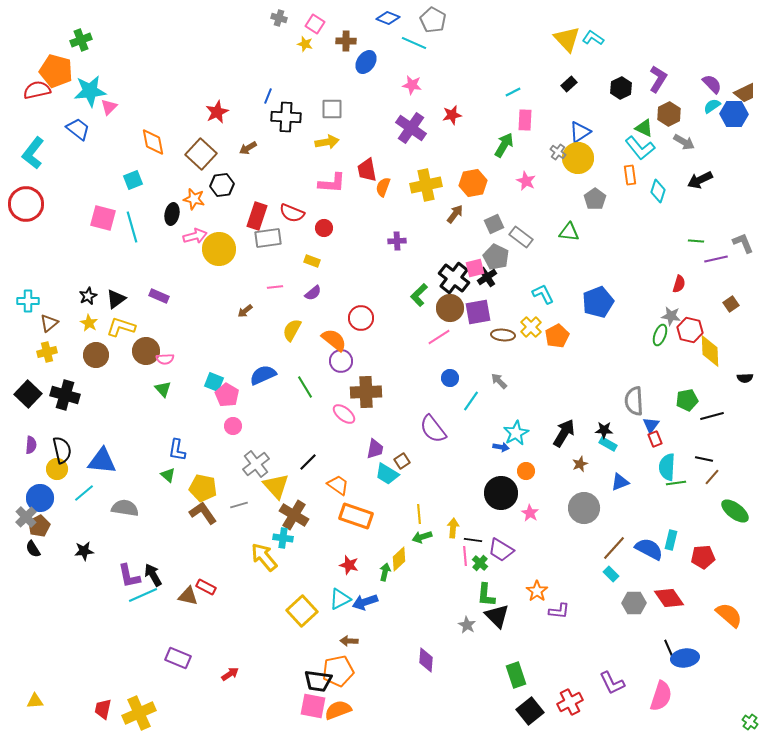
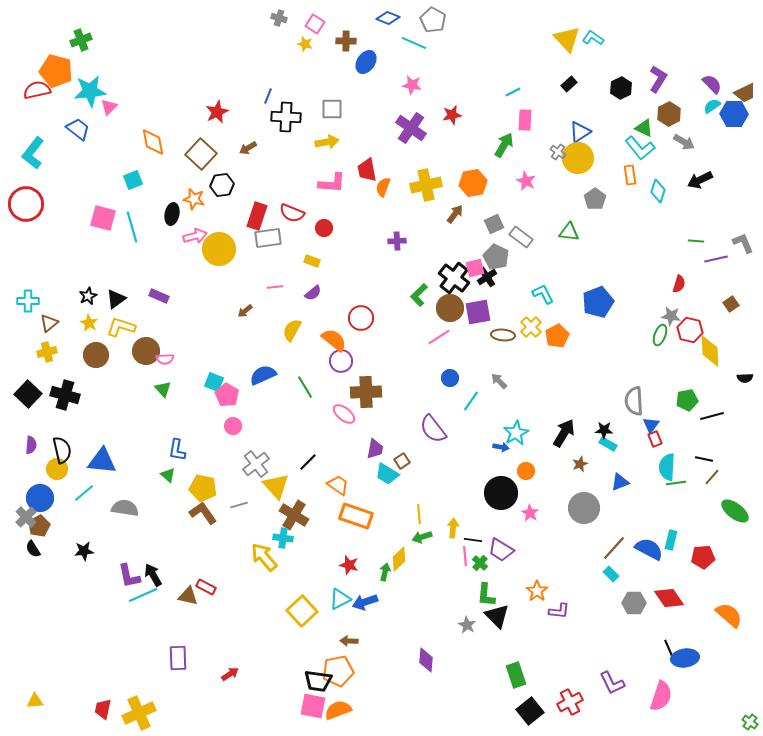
purple rectangle at (178, 658): rotated 65 degrees clockwise
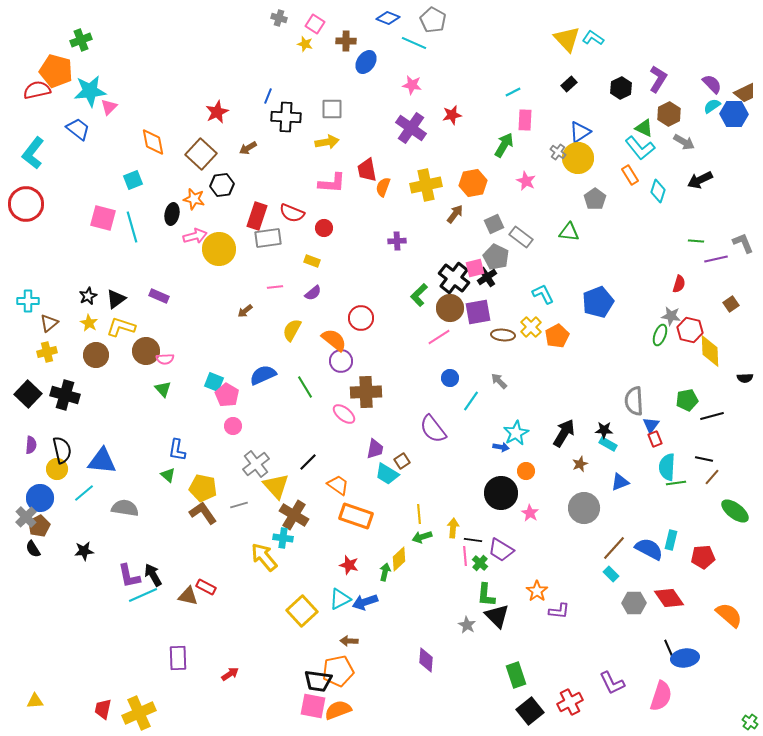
orange rectangle at (630, 175): rotated 24 degrees counterclockwise
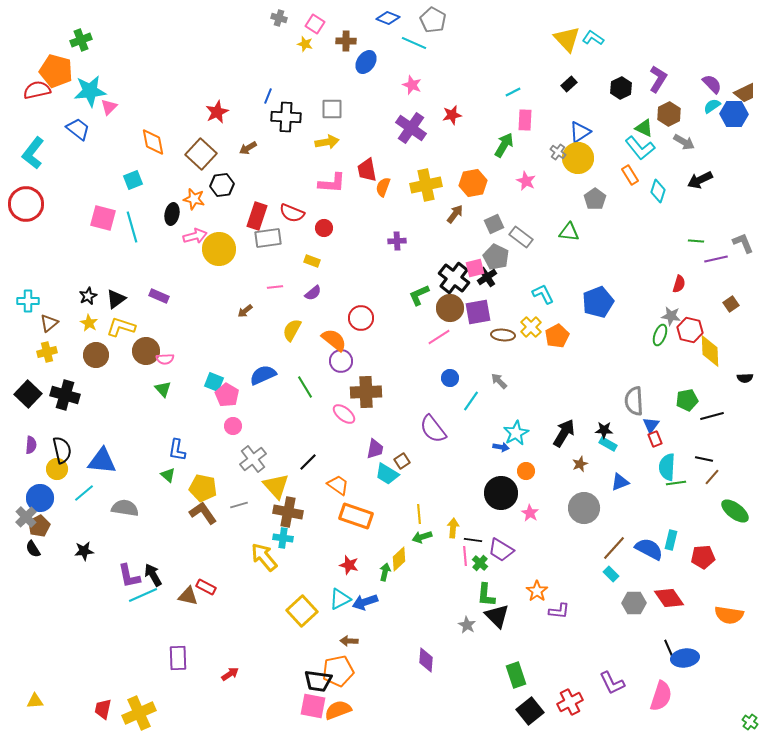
pink star at (412, 85): rotated 12 degrees clockwise
green L-shape at (419, 295): rotated 20 degrees clockwise
gray cross at (256, 464): moved 3 px left, 5 px up
brown cross at (294, 515): moved 6 px left, 3 px up; rotated 20 degrees counterclockwise
orange semicircle at (729, 615): rotated 148 degrees clockwise
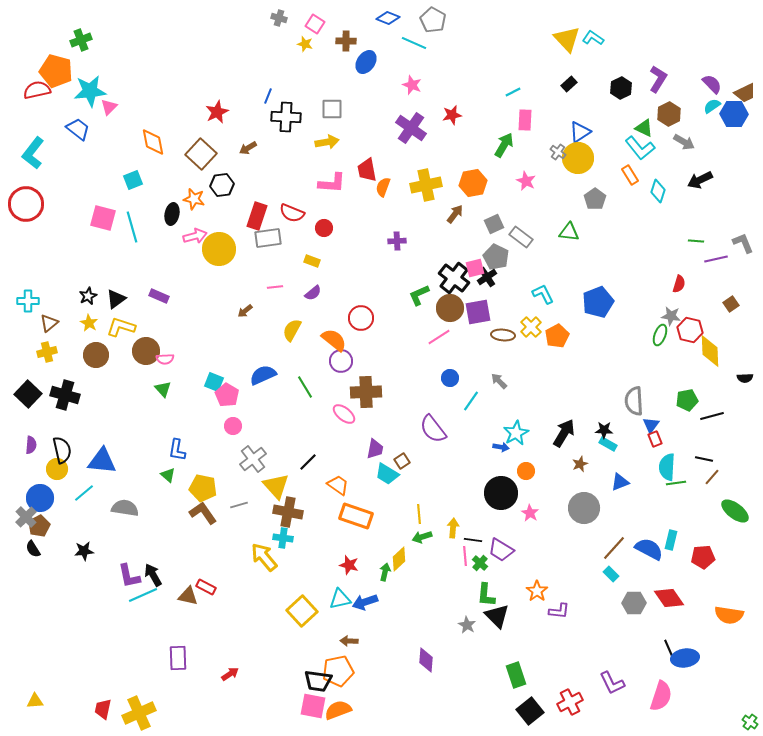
cyan triangle at (340, 599): rotated 15 degrees clockwise
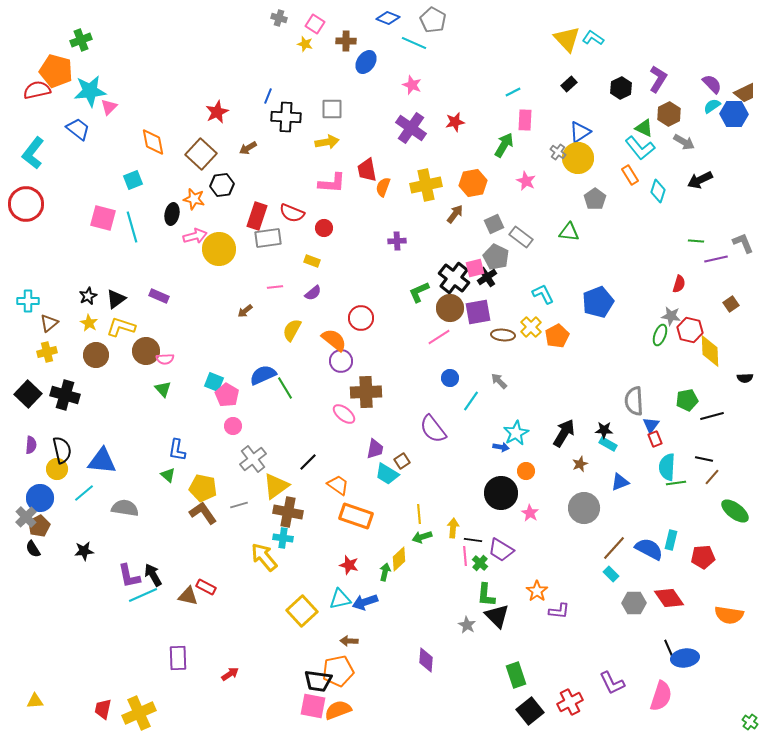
red star at (452, 115): moved 3 px right, 7 px down
green L-shape at (419, 295): moved 3 px up
green line at (305, 387): moved 20 px left, 1 px down
yellow triangle at (276, 486): rotated 36 degrees clockwise
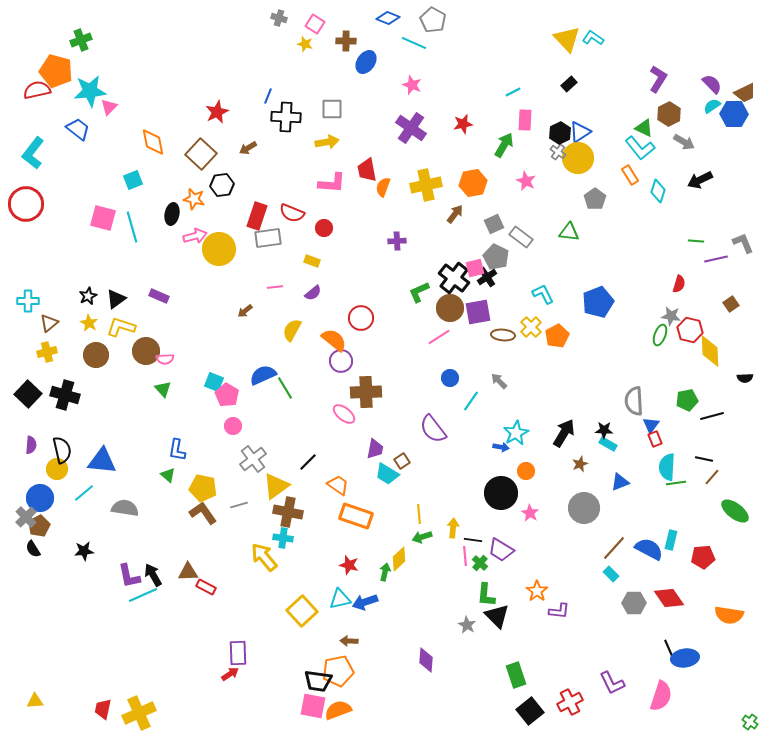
black hexagon at (621, 88): moved 61 px left, 45 px down
red star at (455, 122): moved 8 px right, 2 px down
brown triangle at (188, 596): moved 24 px up; rotated 15 degrees counterclockwise
purple rectangle at (178, 658): moved 60 px right, 5 px up
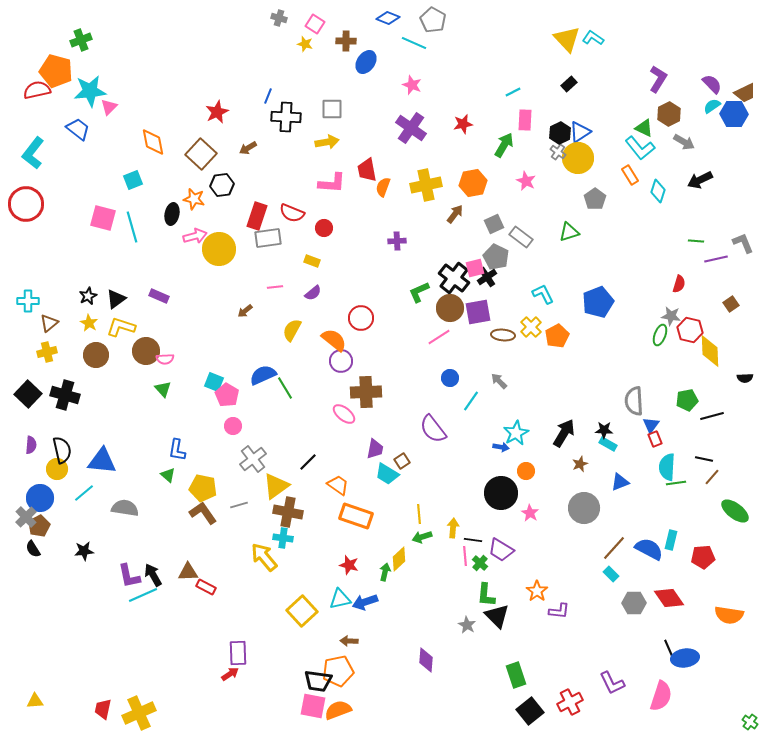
green triangle at (569, 232): rotated 25 degrees counterclockwise
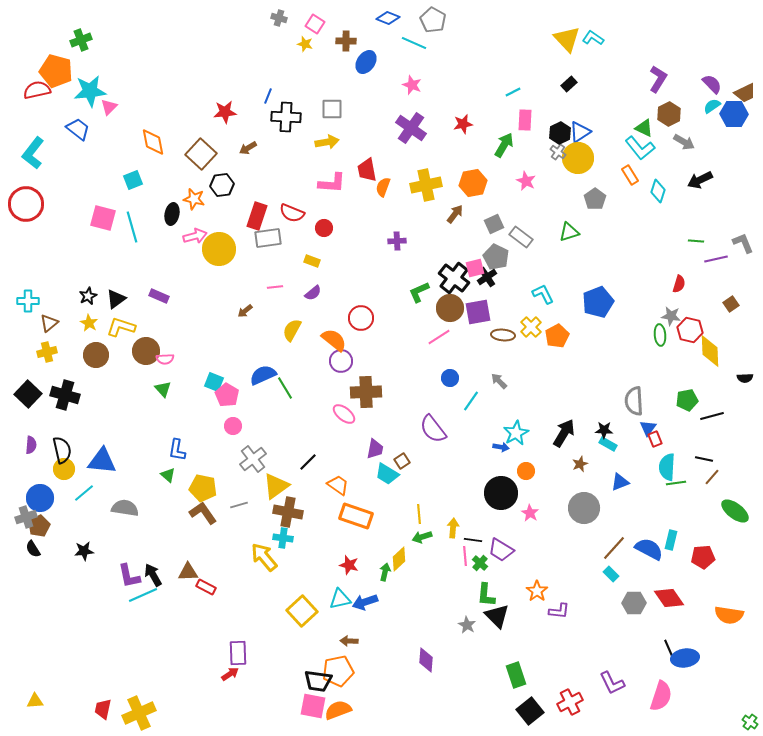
red star at (217, 112): moved 8 px right; rotated 20 degrees clockwise
green ellipse at (660, 335): rotated 25 degrees counterclockwise
blue triangle at (651, 425): moved 3 px left, 3 px down
yellow circle at (57, 469): moved 7 px right
gray cross at (26, 517): rotated 25 degrees clockwise
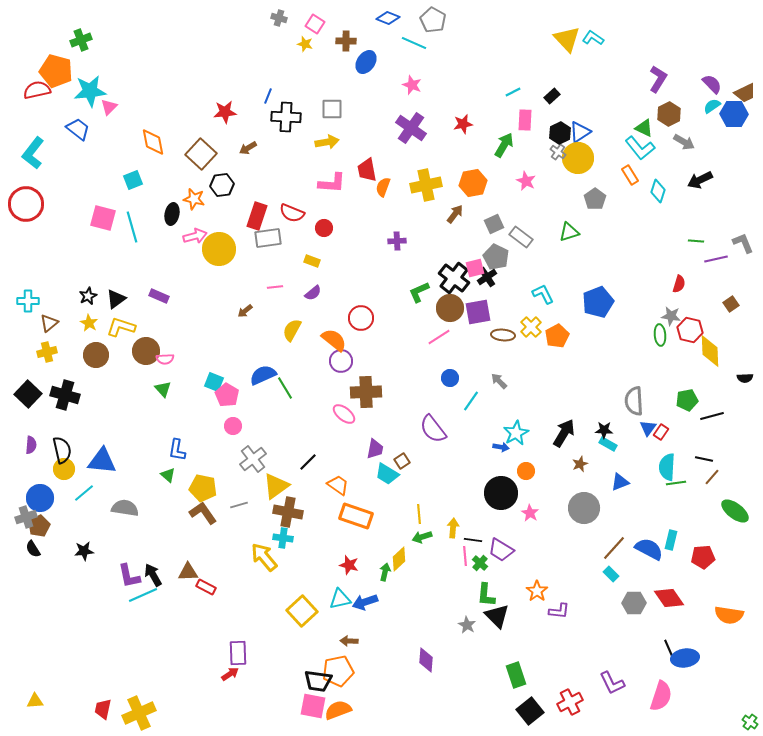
black rectangle at (569, 84): moved 17 px left, 12 px down
red rectangle at (655, 439): moved 6 px right, 7 px up; rotated 56 degrees clockwise
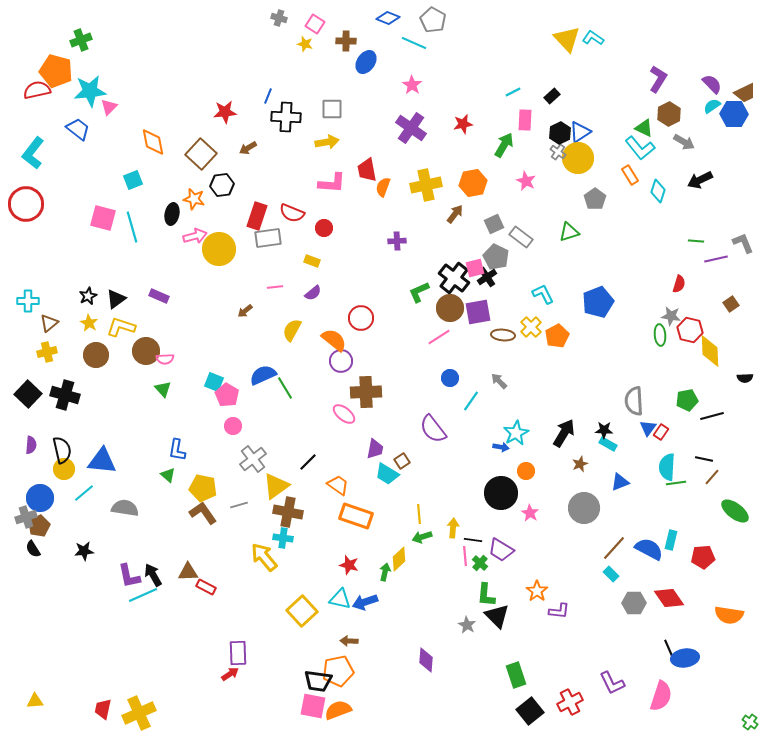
pink star at (412, 85): rotated 12 degrees clockwise
cyan triangle at (340, 599): rotated 25 degrees clockwise
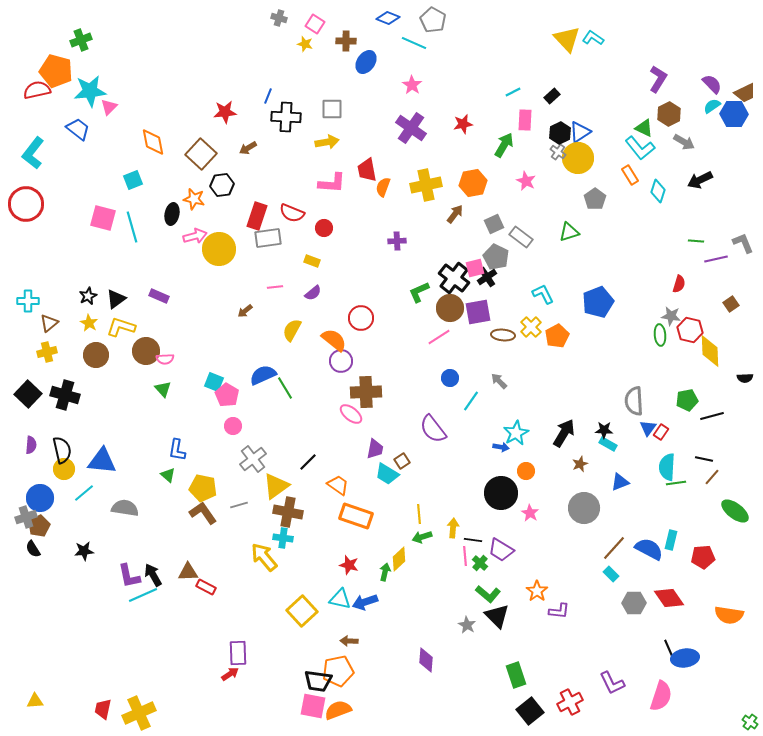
pink ellipse at (344, 414): moved 7 px right
green L-shape at (486, 595): moved 2 px right, 1 px up; rotated 55 degrees counterclockwise
